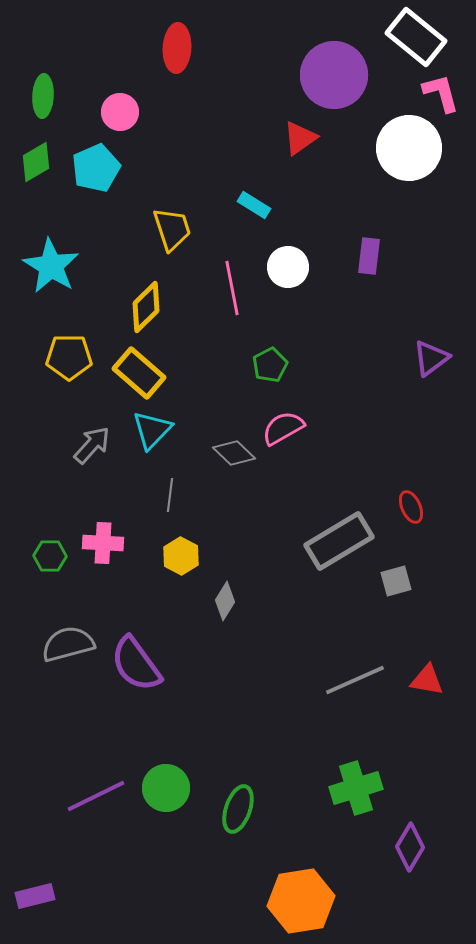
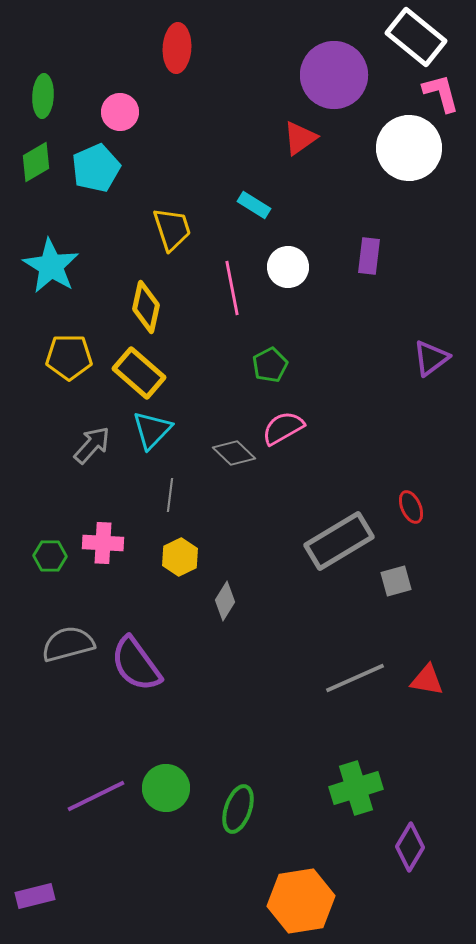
yellow diamond at (146, 307): rotated 33 degrees counterclockwise
yellow hexagon at (181, 556): moved 1 px left, 1 px down; rotated 6 degrees clockwise
gray line at (355, 680): moved 2 px up
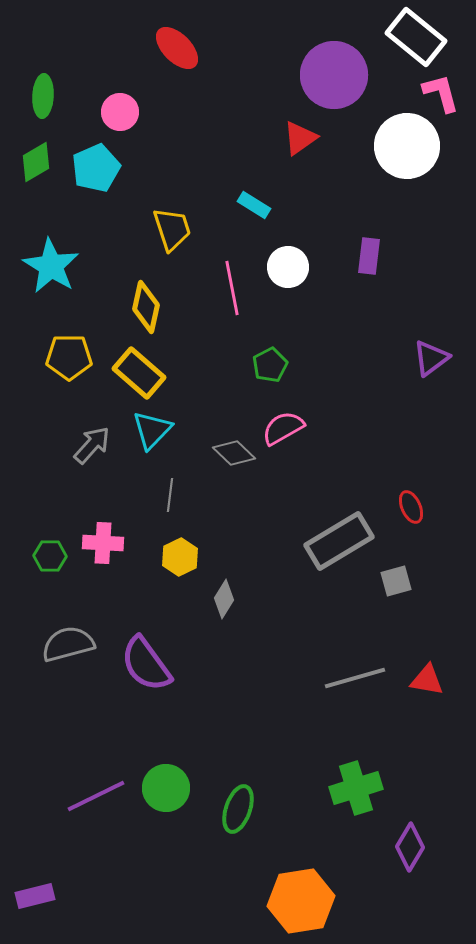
red ellipse at (177, 48): rotated 48 degrees counterclockwise
white circle at (409, 148): moved 2 px left, 2 px up
gray diamond at (225, 601): moved 1 px left, 2 px up
purple semicircle at (136, 664): moved 10 px right
gray line at (355, 678): rotated 8 degrees clockwise
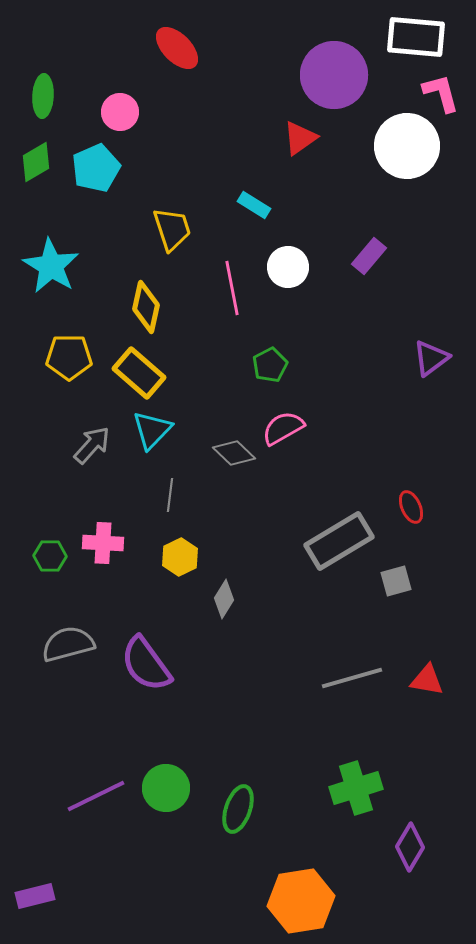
white rectangle at (416, 37): rotated 34 degrees counterclockwise
purple rectangle at (369, 256): rotated 33 degrees clockwise
gray line at (355, 678): moved 3 px left
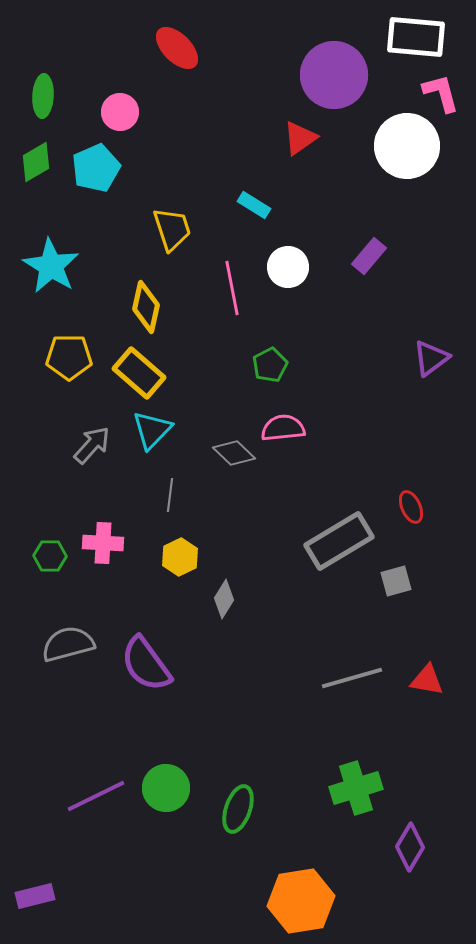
pink semicircle at (283, 428): rotated 24 degrees clockwise
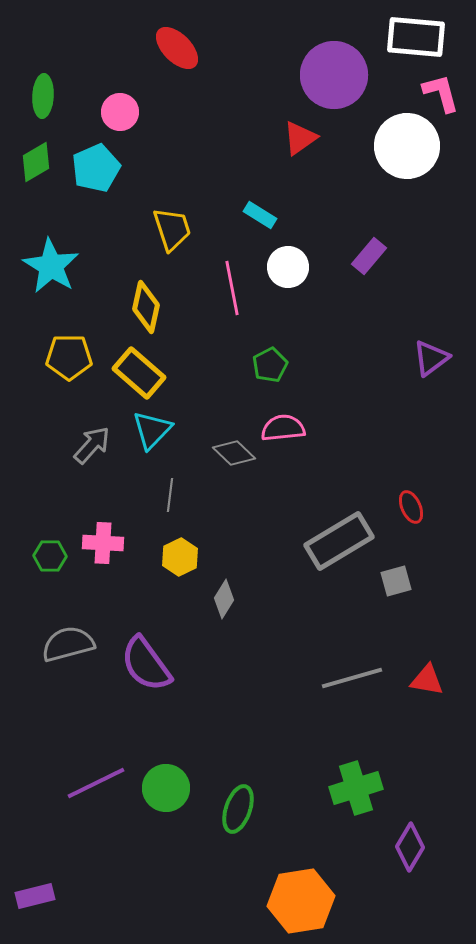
cyan rectangle at (254, 205): moved 6 px right, 10 px down
purple line at (96, 796): moved 13 px up
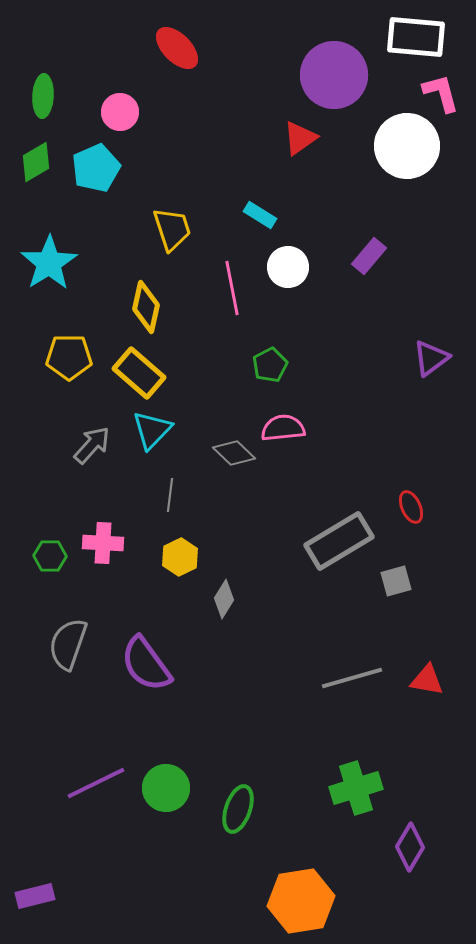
cyan star at (51, 266): moved 2 px left, 3 px up; rotated 8 degrees clockwise
gray semicircle at (68, 644): rotated 56 degrees counterclockwise
